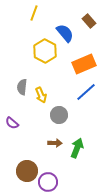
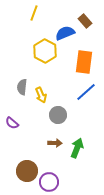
brown rectangle: moved 4 px left
blue semicircle: rotated 72 degrees counterclockwise
orange rectangle: moved 2 px up; rotated 60 degrees counterclockwise
gray circle: moved 1 px left
purple circle: moved 1 px right
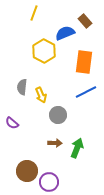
yellow hexagon: moved 1 px left
blue line: rotated 15 degrees clockwise
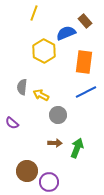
blue semicircle: moved 1 px right
yellow arrow: rotated 140 degrees clockwise
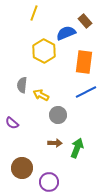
gray semicircle: moved 2 px up
brown circle: moved 5 px left, 3 px up
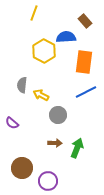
blue semicircle: moved 4 px down; rotated 18 degrees clockwise
purple circle: moved 1 px left, 1 px up
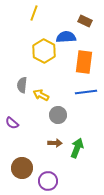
brown rectangle: rotated 24 degrees counterclockwise
blue line: rotated 20 degrees clockwise
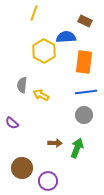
gray circle: moved 26 px right
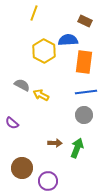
blue semicircle: moved 2 px right, 3 px down
gray semicircle: rotated 112 degrees clockwise
